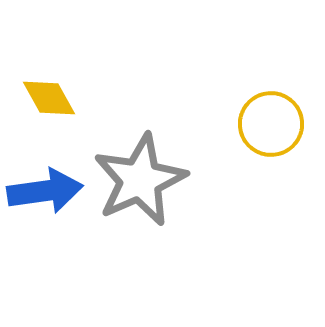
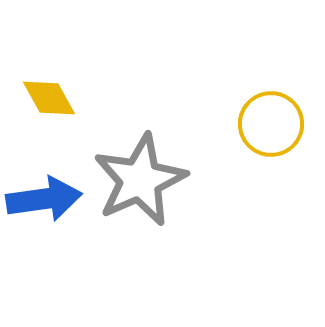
blue arrow: moved 1 px left, 8 px down
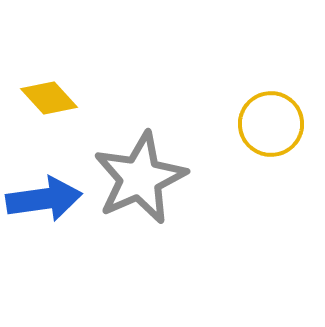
yellow diamond: rotated 14 degrees counterclockwise
gray star: moved 2 px up
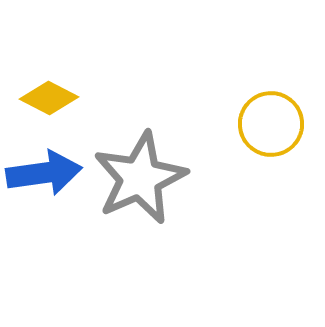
yellow diamond: rotated 20 degrees counterclockwise
blue arrow: moved 26 px up
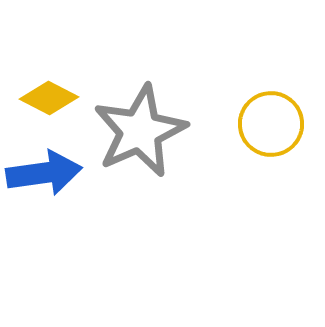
gray star: moved 47 px up
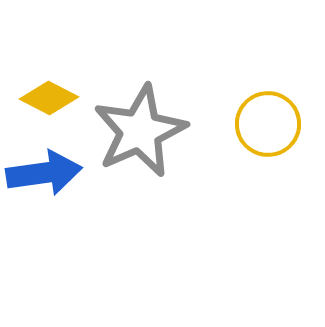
yellow circle: moved 3 px left
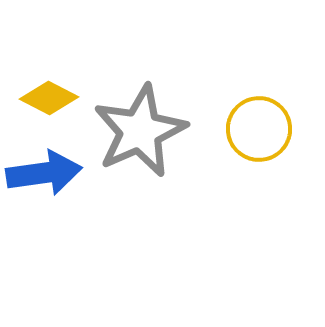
yellow circle: moved 9 px left, 5 px down
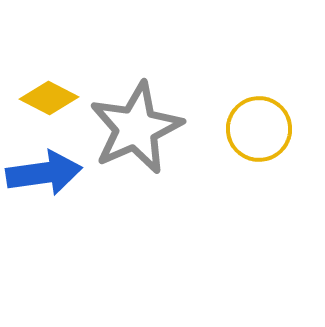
gray star: moved 4 px left, 3 px up
